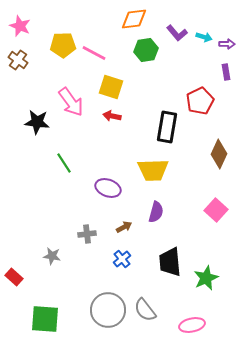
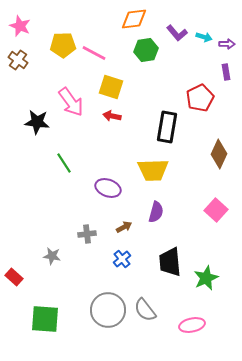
red pentagon: moved 3 px up
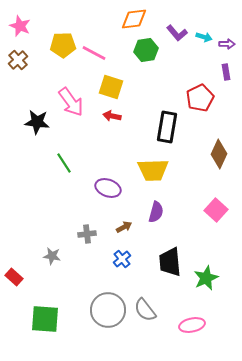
brown cross: rotated 12 degrees clockwise
